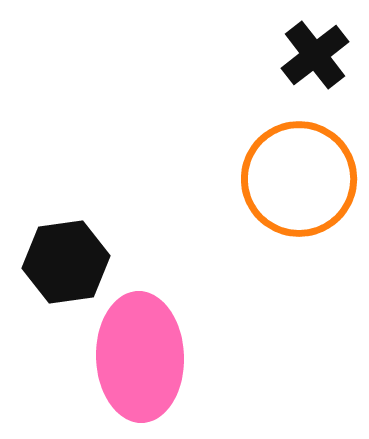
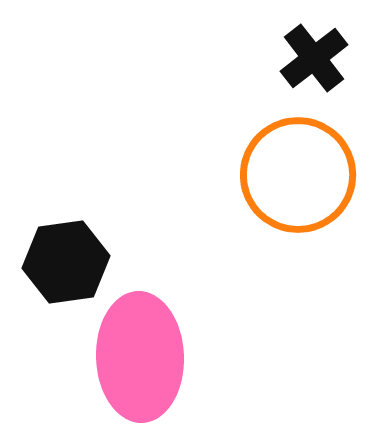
black cross: moved 1 px left, 3 px down
orange circle: moved 1 px left, 4 px up
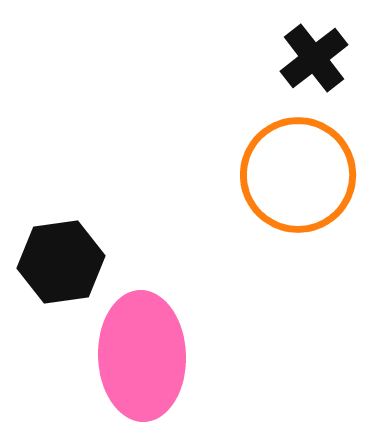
black hexagon: moved 5 px left
pink ellipse: moved 2 px right, 1 px up
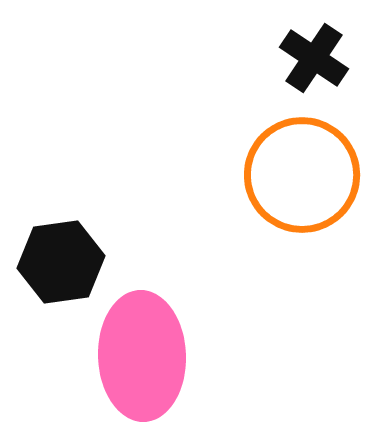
black cross: rotated 18 degrees counterclockwise
orange circle: moved 4 px right
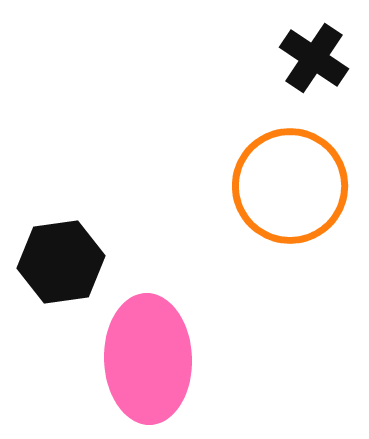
orange circle: moved 12 px left, 11 px down
pink ellipse: moved 6 px right, 3 px down
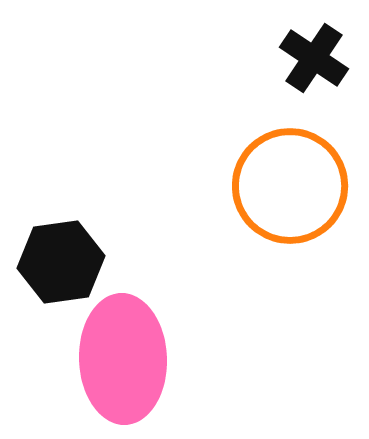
pink ellipse: moved 25 px left
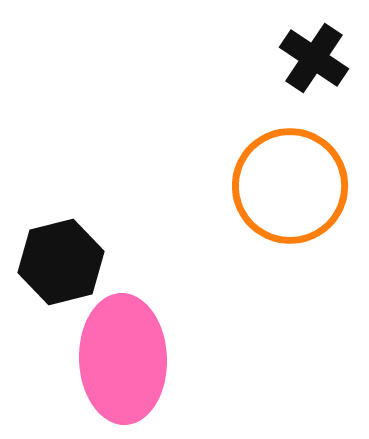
black hexagon: rotated 6 degrees counterclockwise
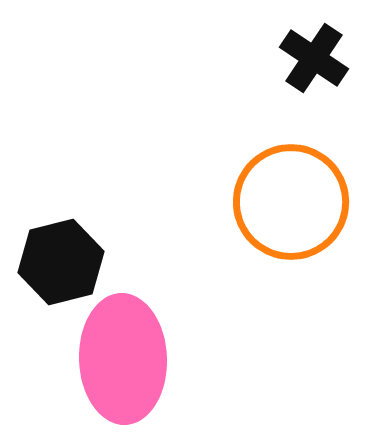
orange circle: moved 1 px right, 16 px down
